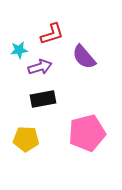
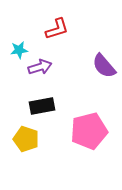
red L-shape: moved 5 px right, 5 px up
purple semicircle: moved 20 px right, 9 px down
black rectangle: moved 1 px left, 7 px down
pink pentagon: moved 2 px right, 2 px up
yellow pentagon: rotated 15 degrees clockwise
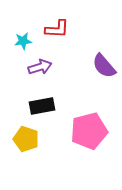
red L-shape: rotated 20 degrees clockwise
cyan star: moved 4 px right, 9 px up
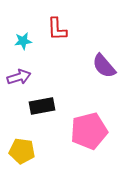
red L-shape: rotated 85 degrees clockwise
purple arrow: moved 21 px left, 10 px down
yellow pentagon: moved 4 px left, 12 px down; rotated 10 degrees counterclockwise
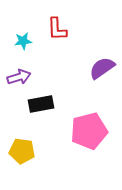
purple semicircle: moved 2 px left, 2 px down; rotated 96 degrees clockwise
black rectangle: moved 1 px left, 2 px up
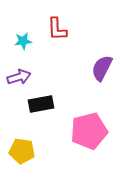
purple semicircle: rotated 28 degrees counterclockwise
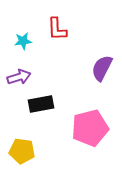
pink pentagon: moved 1 px right, 3 px up
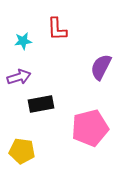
purple semicircle: moved 1 px left, 1 px up
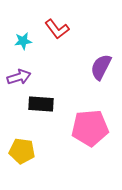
red L-shape: rotated 35 degrees counterclockwise
black rectangle: rotated 15 degrees clockwise
pink pentagon: rotated 9 degrees clockwise
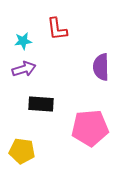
red L-shape: rotated 30 degrees clockwise
purple semicircle: rotated 28 degrees counterclockwise
purple arrow: moved 5 px right, 8 px up
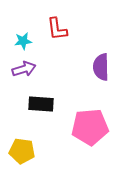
pink pentagon: moved 1 px up
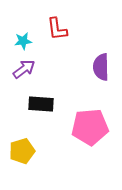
purple arrow: rotated 20 degrees counterclockwise
yellow pentagon: rotated 25 degrees counterclockwise
